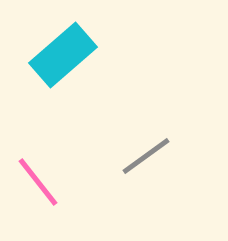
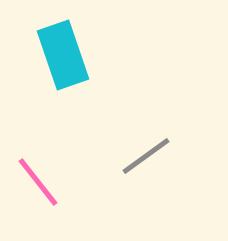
cyan rectangle: rotated 68 degrees counterclockwise
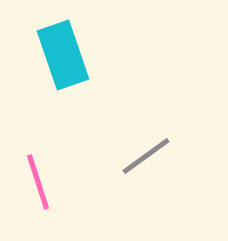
pink line: rotated 20 degrees clockwise
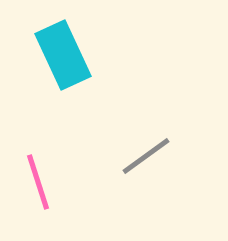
cyan rectangle: rotated 6 degrees counterclockwise
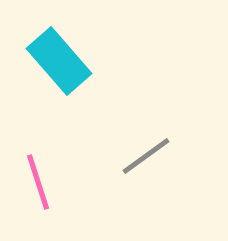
cyan rectangle: moved 4 px left, 6 px down; rotated 16 degrees counterclockwise
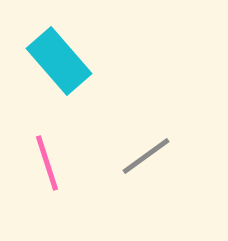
pink line: moved 9 px right, 19 px up
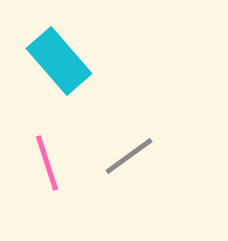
gray line: moved 17 px left
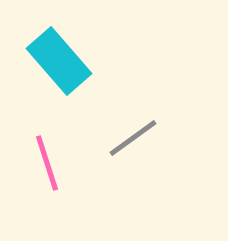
gray line: moved 4 px right, 18 px up
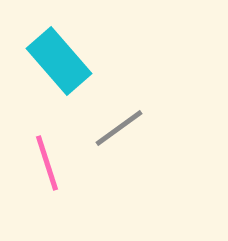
gray line: moved 14 px left, 10 px up
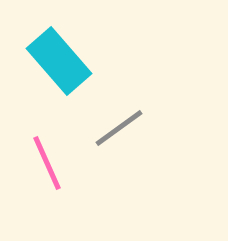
pink line: rotated 6 degrees counterclockwise
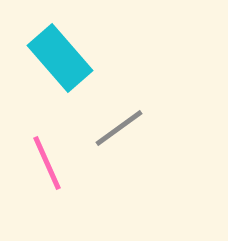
cyan rectangle: moved 1 px right, 3 px up
